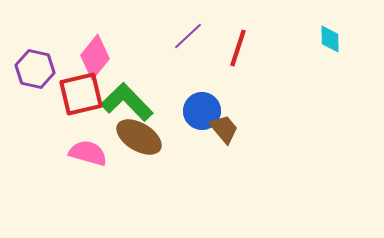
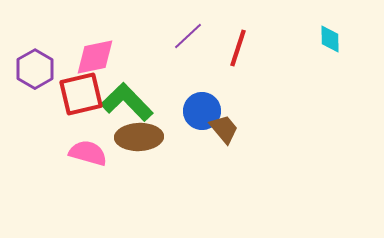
pink diamond: rotated 39 degrees clockwise
purple hexagon: rotated 18 degrees clockwise
brown ellipse: rotated 33 degrees counterclockwise
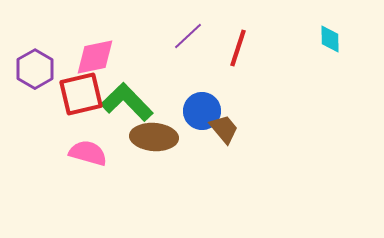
brown ellipse: moved 15 px right; rotated 6 degrees clockwise
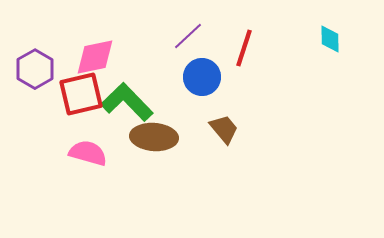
red line: moved 6 px right
blue circle: moved 34 px up
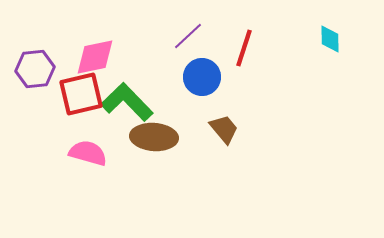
purple hexagon: rotated 24 degrees clockwise
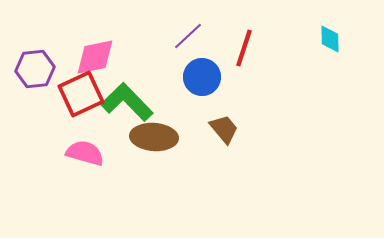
red square: rotated 12 degrees counterclockwise
pink semicircle: moved 3 px left
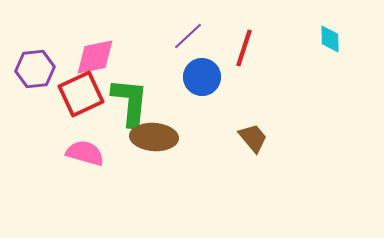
green L-shape: moved 3 px right; rotated 50 degrees clockwise
brown trapezoid: moved 29 px right, 9 px down
